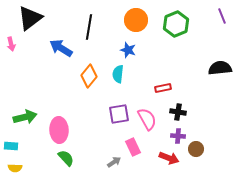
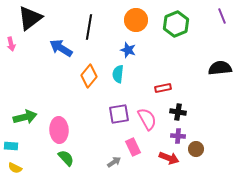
yellow semicircle: rotated 24 degrees clockwise
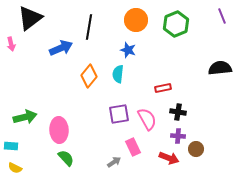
blue arrow: rotated 125 degrees clockwise
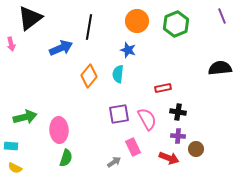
orange circle: moved 1 px right, 1 px down
green semicircle: rotated 60 degrees clockwise
